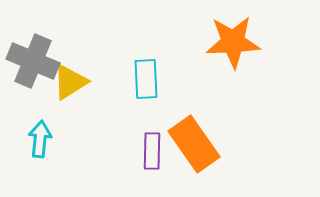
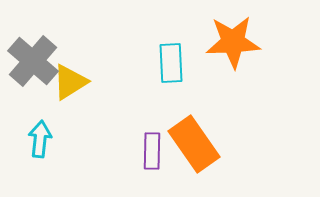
gray cross: rotated 18 degrees clockwise
cyan rectangle: moved 25 px right, 16 px up
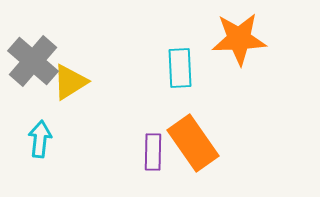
orange star: moved 6 px right, 3 px up
cyan rectangle: moved 9 px right, 5 px down
orange rectangle: moved 1 px left, 1 px up
purple rectangle: moved 1 px right, 1 px down
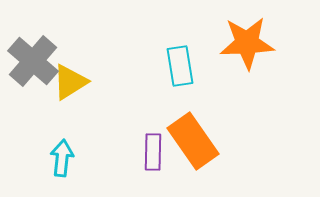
orange star: moved 8 px right, 4 px down
cyan rectangle: moved 2 px up; rotated 6 degrees counterclockwise
cyan arrow: moved 22 px right, 19 px down
orange rectangle: moved 2 px up
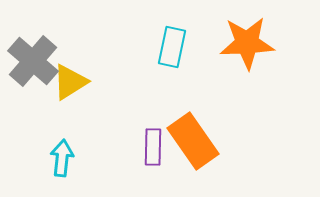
cyan rectangle: moved 8 px left, 19 px up; rotated 21 degrees clockwise
purple rectangle: moved 5 px up
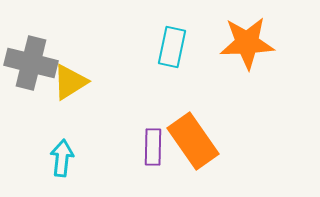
gray cross: moved 2 px left, 2 px down; rotated 27 degrees counterclockwise
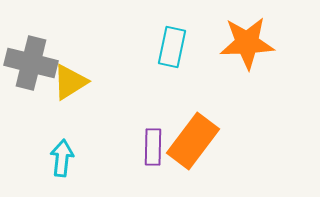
orange rectangle: rotated 72 degrees clockwise
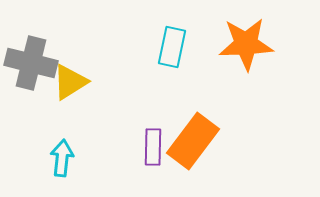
orange star: moved 1 px left, 1 px down
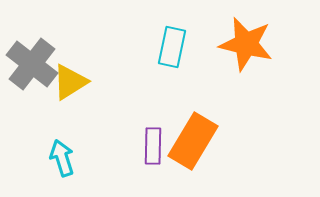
orange star: rotated 16 degrees clockwise
gray cross: moved 1 px right, 1 px down; rotated 24 degrees clockwise
orange rectangle: rotated 6 degrees counterclockwise
purple rectangle: moved 1 px up
cyan arrow: rotated 24 degrees counterclockwise
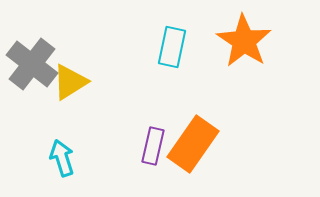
orange star: moved 2 px left, 3 px up; rotated 20 degrees clockwise
orange rectangle: moved 3 px down; rotated 4 degrees clockwise
purple rectangle: rotated 12 degrees clockwise
